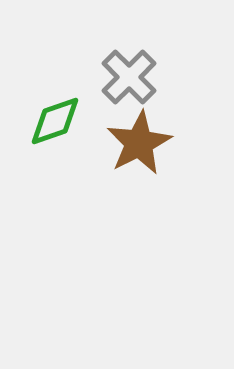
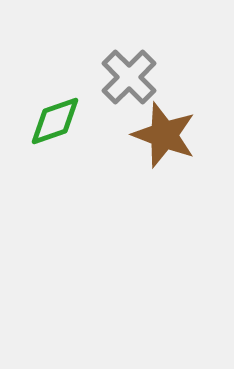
brown star: moved 25 px right, 8 px up; rotated 24 degrees counterclockwise
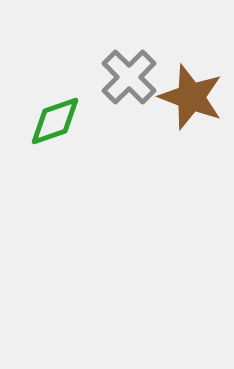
brown star: moved 27 px right, 38 px up
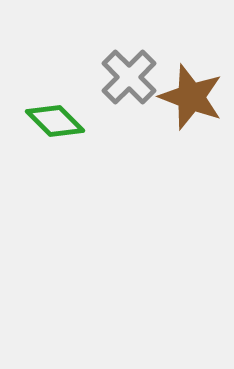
green diamond: rotated 64 degrees clockwise
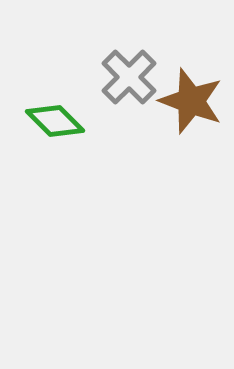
brown star: moved 4 px down
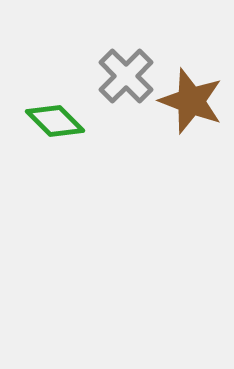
gray cross: moved 3 px left, 1 px up
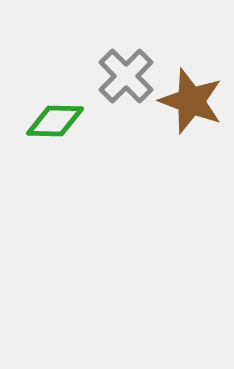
green diamond: rotated 44 degrees counterclockwise
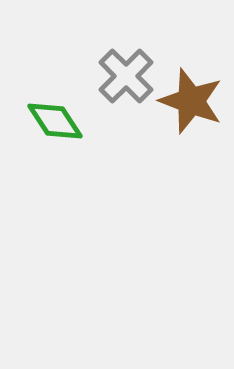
green diamond: rotated 56 degrees clockwise
